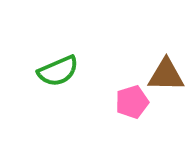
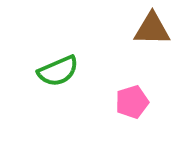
brown triangle: moved 14 px left, 46 px up
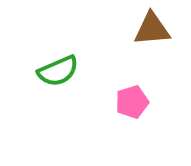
brown triangle: rotated 6 degrees counterclockwise
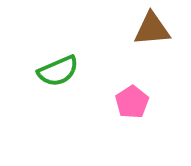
pink pentagon: rotated 16 degrees counterclockwise
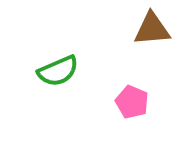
pink pentagon: rotated 16 degrees counterclockwise
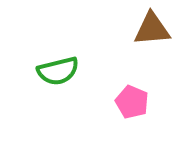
green semicircle: rotated 9 degrees clockwise
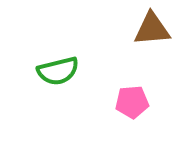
pink pentagon: rotated 28 degrees counterclockwise
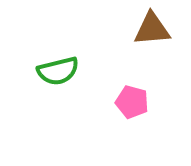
pink pentagon: rotated 20 degrees clockwise
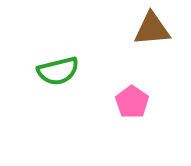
pink pentagon: rotated 20 degrees clockwise
